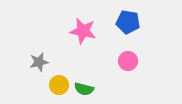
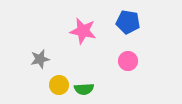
gray star: moved 1 px right, 3 px up
green semicircle: rotated 18 degrees counterclockwise
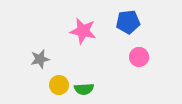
blue pentagon: rotated 15 degrees counterclockwise
pink circle: moved 11 px right, 4 px up
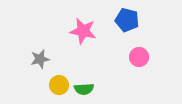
blue pentagon: moved 1 px left, 2 px up; rotated 20 degrees clockwise
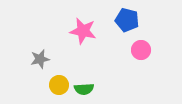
pink circle: moved 2 px right, 7 px up
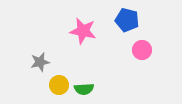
pink circle: moved 1 px right
gray star: moved 3 px down
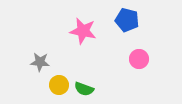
pink circle: moved 3 px left, 9 px down
gray star: rotated 18 degrees clockwise
green semicircle: rotated 24 degrees clockwise
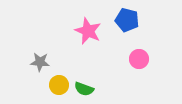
pink star: moved 5 px right; rotated 12 degrees clockwise
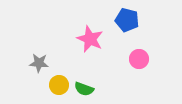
pink star: moved 2 px right, 8 px down
gray star: moved 1 px left, 1 px down
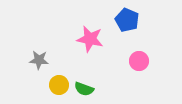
blue pentagon: rotated 10 degrees clockwise
pink star: rotated 12 degrees counterclockwise
pink circle: moved 2 px down
gray star: moved 3 px up
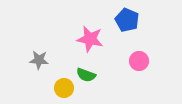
yellow circle: moved 5 px right, 3 px down
green semicircle: moved 2 px right, 14 px up
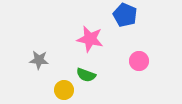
blue pentagon: moved 2 px left, 5 px up
yellow circle: moved 2 px down
